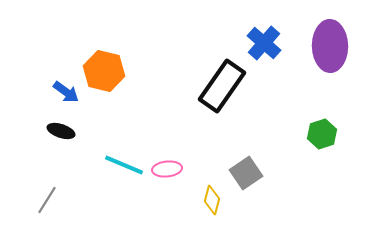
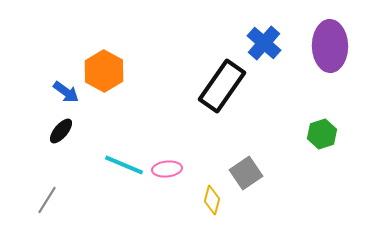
orange hexagon: rotated 15 degrees clockwise
black ellipse: rotated 68 degrees counterclockwise
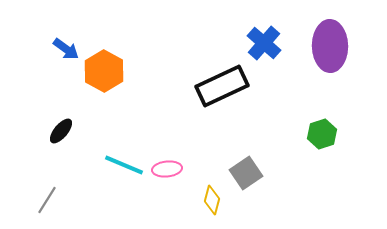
black rectangle: rotated 30 degrees clockwise
blue arrow: moved 43 px up
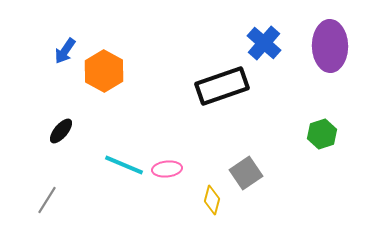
blue arrow: moved 1 px left, 2 px down; rotated 88 degrees clockwise
black rectangle: rotated 6 degrees clockwise
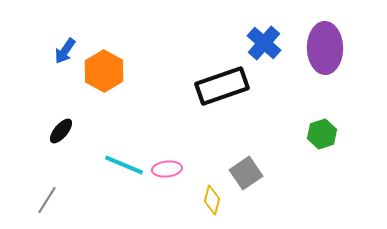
purple ellipse: moved 5 px left, 2 px down
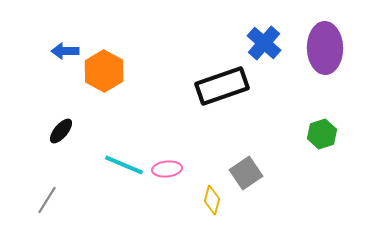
blue arrow: rotated 56 degrees clockwise
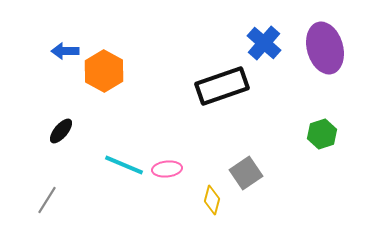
purple ellipse: rotated 15 degrees counterclockwise
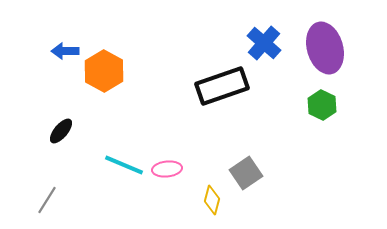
green hexagon: moved 29 px up; rotated 16 degrees counterclockwise
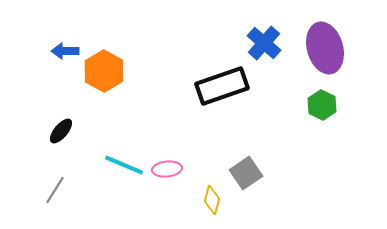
gray line: moved 8 px right, 10 px up
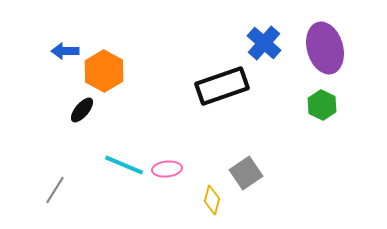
black ellipse: moved 21 px right, 21 px up
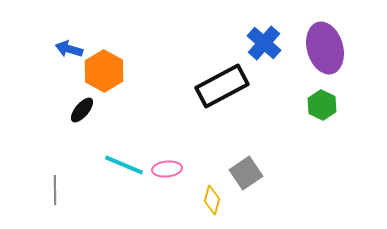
blue arrow: moved 4 px right, 2 px up; rotated 16 degrees clockwise
black rectangle: rotated 9 degrees counterclockwise
gray line: rotated 32 degrees counterclockwise
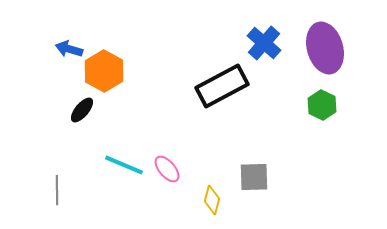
pink ellipse: rotated 56 degrees clockwise
gray square: moved 8 px right, 4 px down; rotated 32 degrees clockwise
gray line: moved 2 px right
